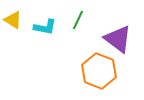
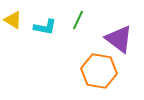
purple triangle: moved 1 px right
orange hexagon: rotated 12 degrees counterclockwise
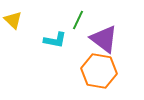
yellow triangle: rotated 12 degrees clockwise
cyan L-shape: moved 10 px right, 13 px down
purple triangle: moved 15 px left
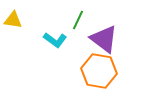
yellow triangle: rotated 36 degrees counterclockwise
cyan L-shape: rotated 25 degrees clockwise
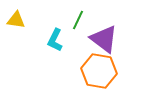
yellow triangle: moved 3 px right
cyan L-shape: rotated 80 degrees clockwise
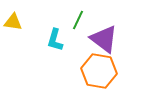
yellow triangle: moved 3 px left, 2 px down
cyan L-shape: rotated 10 degrees counterclockwise
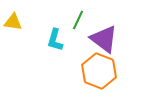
orange hexagon: rotated 12 degrees clockwise
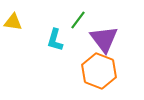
green line: rotated 12 degrees clockwise
purple triangle: rotated 16 degrees clockwise
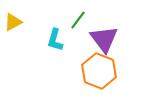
yellow triangle: rotated 36 degrees counterclockwise
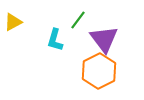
orange hexagon: rotated 12 degrees clockwise
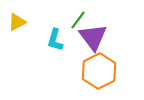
yellow triangle: moved 4 px right
purple triangle: moved 11 px left, 2 px up
